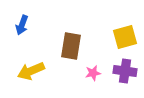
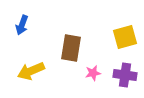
brown rectangle: moved 2 px down
purple cross: moved 4 px down
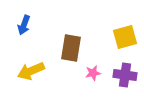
blue arrow: moved 2 px right
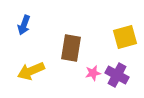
purple cross: moved 8 px left; rotated 20 degrees clockwise
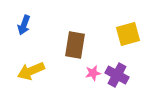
yellow square: moved 3 px right, 3 px up
brown rectangle: moved 4 px right, 3 px up
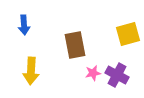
blue arrow: rotated 24 degrees counterclockwise
brown rectangle: rotated 20 degrees counterclockwise
yellow arrow: rotated 64 degrees counterclockwise
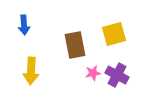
yellow square: moved 14 px left
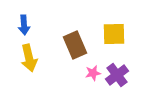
yellow square: rotated 15 degrees clockwise
brown rectangle: rotated 12 degrees counterclockwise
yellow arrow: moved 2 px left, 13 px up; rotated 16 degrees counterclockwise
purple cross: rotated 25 degrees clockwise
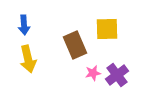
yellow square: moved 7 px left, 5 px up
yellow arrow: moved 1 px left, 1 px down
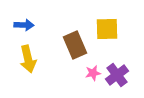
blue arrow: rotated 84 degrees counterclockwise
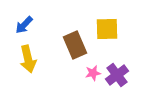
blue arrow: rotated 132 degrees clockwise
